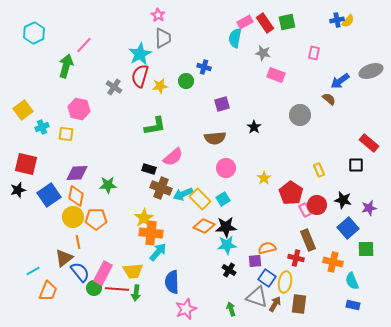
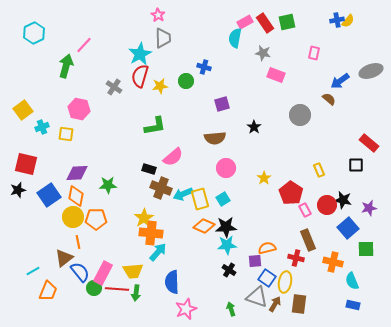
yellow rectangle at (200, 199): rotated 30 degrees clockwise
red circle at (317, 205): moved 10 px right
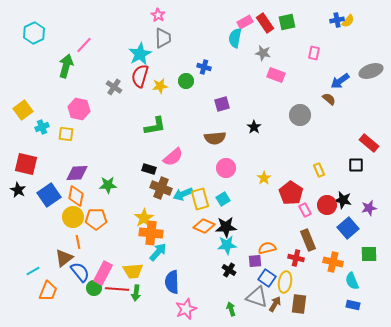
black star at (18, 190): rotated 28 degrees counterclockwise
green square at (366, 249): moved 3 px right, 5 px down
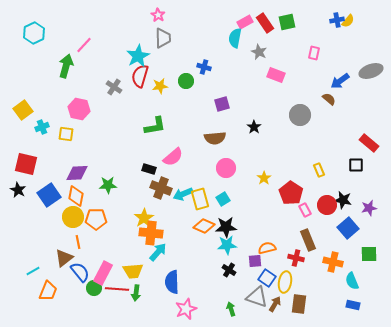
gray star at (263, 53): moved 4 px left, 1 px up; rotated 14 degrees clockwise
cyan star at (140, 54): moved 2 px left, 2 px down
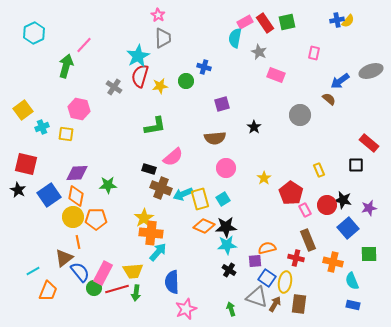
red line at (117, 289): rotated 20 degrees counterclockwise
